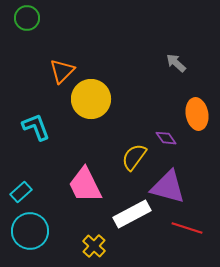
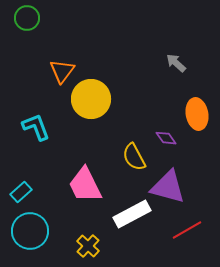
orange triangle: rotated 8 degrees counterclockwise
yellow semicircle: rotated 64 degrees counterclockwise
red line: moved 2 px down; rotated 48 degrees counterclockwise
yellow cross: moved 6 px left
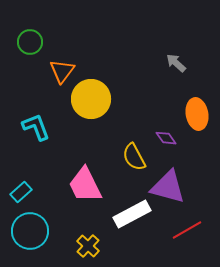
green circle: moved 3 px right, 24 px down
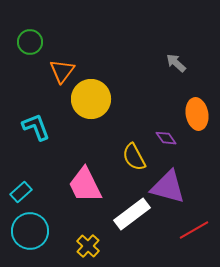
white rectangle: rotated 9 degrees counterclockwise
red line: moved 7 px right
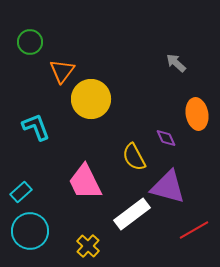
purple diamond: rotated 10 degrees clockwise
pink trapezoid: moved 3 px up
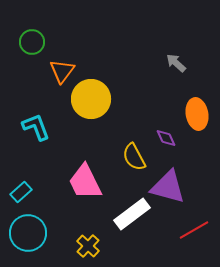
green circle: moved 2 px right
cyan circle: moved 2 px left, 2 px down
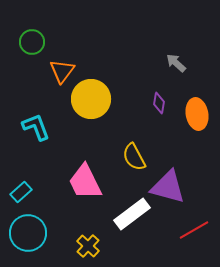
purple diamond: moved 7 px left, 35 px up; rotated 35 degrees clockwise
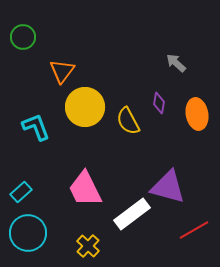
green circle: moved 9 px left, 5 px up
yellow circle: moved 6 px left, 8 px down
yellow semicircle: moved 6 px left, 36 px up
pink trapezoid: moved 7 px down
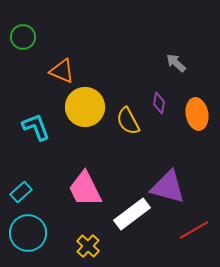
orange triangle: rotated 44 degrees counterclockwise
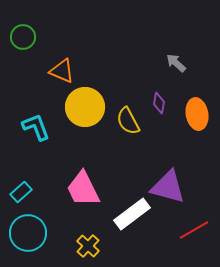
pink trapezoid: moved 2 px left
